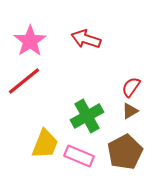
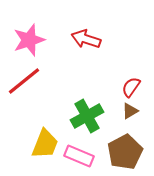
pink star: moved 1 px left, 1 px up; rotated 16 degrees clockwise
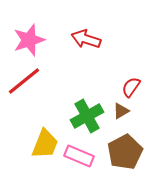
brown triangle: moved 9 px left
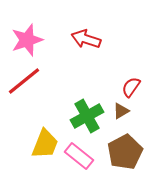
pink star: moved 2 px left
pink rectangle: rotated 16 degrees clockwise
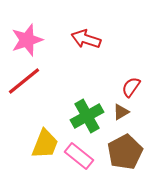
brown triangle: moved 1 px down
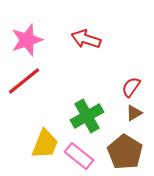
brown triangle: moved 13 px right, 1 px down
brown pentagon: rotated 12 degrees counterclockwise
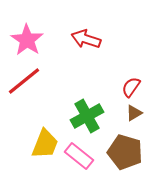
pink star: rotated 20 degrees counterclockwise
brown pentagon: rotated 16 degrees counterclockwise
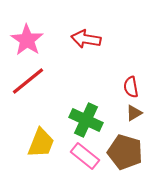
red arrow: rotated 8 degrees counterclockwise
red line: moved 4 px right
red semicircle: rotated 45 degrees counterclockwise
green cross: moved 1 px left, 4 px down; rotated 36 degrees counterclockwise
yellow trapezoid: moved 4 px left, 1 px up
pink rectangle: moved 6 px right
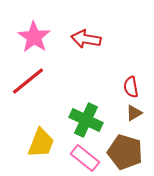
pink star: moved 7 px right, 3 px up
pink rectangle: moved 2 px down
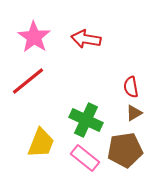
brown pentagon: moved 2 px up; rotated 24 degrees counterclockwise
